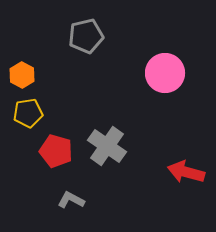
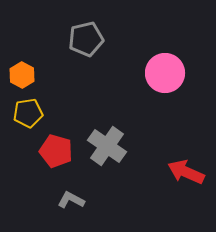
gray pentagon: moved 3 px down
red arrow: rotated 9 degrees clockwise
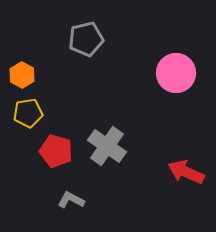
pink circle: moved 11 px right
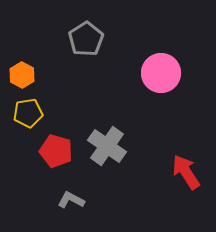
gray pentagon: rotated 20 degrees counterclockwise
pink circle: moved 15 px left
red arrow: rotated 33 degrees clockwise
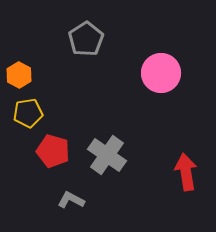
orange hexagon: moved 3 px left
gray cross: moved 9 px down
red pentagon: moved 3 px left
red arrow: rotated 24 degrees clockwise
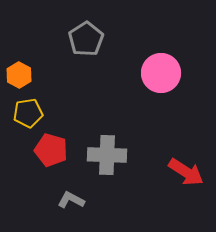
red pentagon: moved 2 px left, 1 px up
gray cross: rotated 33 degrees counterclockwise
red arrow: rotated 132 degrees clockwise
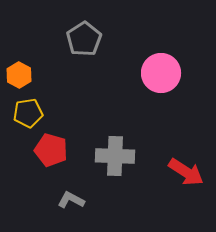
gray pentagon: moved 2 px left
gray cross: moved 8 px right, 1 px down
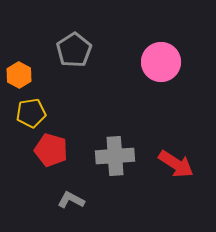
gray pentagon: moved 10 px left, 11 px down
pink circle: moved 11 px up
yellow pentagon: moved 3 px right
gray cross: rotated 6 degrees counterclockwise
red arrow: moved 10 px left, 8 px up
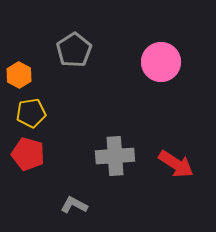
red pentagon: moved 23 px left, 4 px down
gray L-shape: moved 3 px right, 5 px down
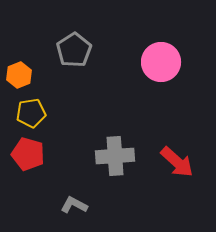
orange hexagon: rotated 10 degrees clockwise
red arrow: moved 1 px right, 2 px up; rotated 9 degrees clockwise
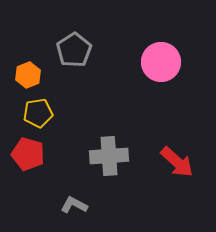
orange hexagon: moved 9 px right
yellow pentagon: moved 7 px right
gray cross: moved 6 px left
